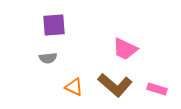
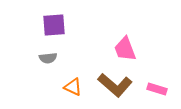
pink trapezoid: rotated 44 degrees clockwise
orange triangle: moved 1 px left
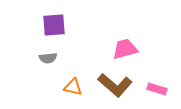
pink trapezoid: rotated 96 degrees clockwise
orange triangle: rotated 12 degrees counterclockwise
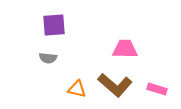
pink trapezoid: rotated 16 degrees clockwise
gray semicircle: rotated 12 degrees clockwise
orange triangle: moved 4 px right, 2 px down
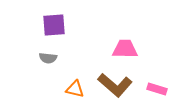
orange triangle: moved 2 px left
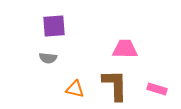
purple square: moved 1 px down
brown L-shape: rotated 132 degrees counterclockwise
